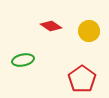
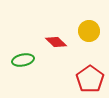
red diamond: moved 5 px right, 16 px down; rotated 10 degrees clockwise
red pentagon: moved 8 px right
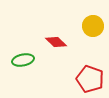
yellow circle: moved 4 px right, 5 px up
red pentagon: rotated 16 degrees counterclockwise
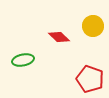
red diamond: moved 3 px right, 5 px up
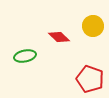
green ellipse: moved 2 px right, 4 px up
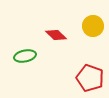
red diamond: moved 3 px left, 2 px up
red pentagon: moved 1 px up
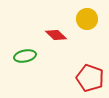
yellow circle: moved 6 px left, 7 px up
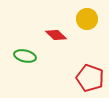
green ellipse: rotated 25 degrees clockwise
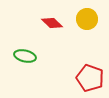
red diamond: moved 4 px left, 12 px up
